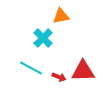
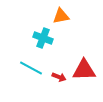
cyan cross: rotated 24 degrees counterclockwise
red triangle: moved 1 px right, 1 px up
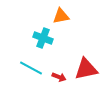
red triangle: moved 2 px right, 1 px up; rotated 10 degrees counterclockwise
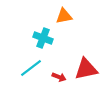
orange triangle: moved 3 px right
cyan line: rotated 65 degrees counterclockwise
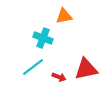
cyan line: moved 2 px right, 1 px up
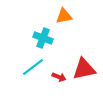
red triangle: moved 2 px left
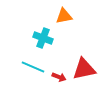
cyan line: rotated 60 degrees clockwise
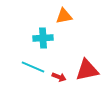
cyan cross: rotated 24 degrees counterclockwise
red triangle: moved 3 px right, 1 px down
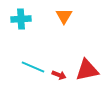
orange triangle: rotated 48 degrees counterclockwise
cyan cross: moved 22 px left, 19 px up
red arrow: moved 2 px up
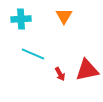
cyan line: moved 13 px up
red arrow: moved 1 px right, 1 px up; rotated 40 degrees clockwise
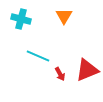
cyan cross: rotated 18 degrees clockwise
cyan line: moved 5 px right, 2 px down
red triangle: rotated 10 degrees counterclockwise
